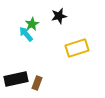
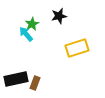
brown rectangle: moved 2 px left
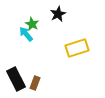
black star: moved 1 px left, 2 px up; rotated 14 degrees counterclockwise
green star: rotated 16 degrees counterclockwise
black rectangle: rotated 75 degrees clockwise
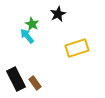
cyan arrow: moved 1 px right, 2 px down
brown rectangle: rotated 56 degrees counterclockwise
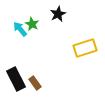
cyan arrow: moved 7 px left, 7 px up
yellow rectangle: moved 8 px right
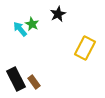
yellow rectangle: rotated 45 degrees counterclockwise
brown rectangle: moved 1 px left, 1 px up
